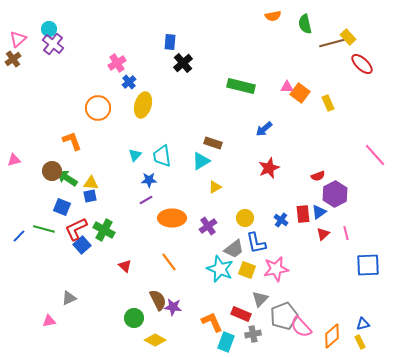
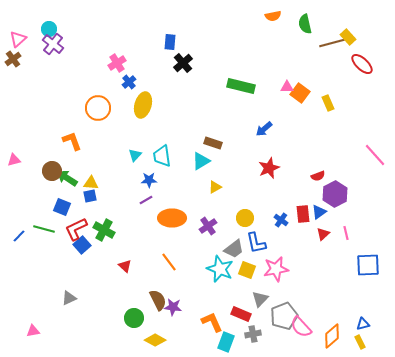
pink triangle at (49, 321): moved 16 px left, 10 px down
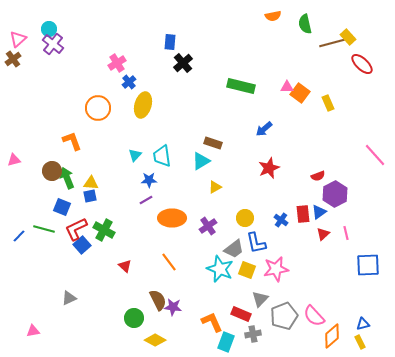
green arrow at (67, 178): rotated 35 degrees clockwise
pink semicircle at (301, 327): moved 13 px right, 11 px up
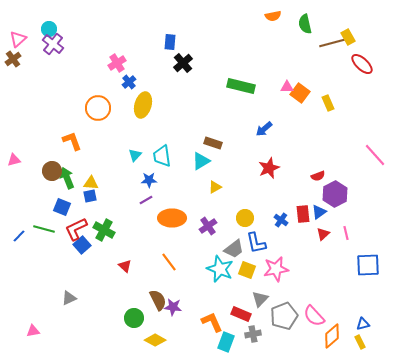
yellow rectangle at (348, 37): rotated 14 degrees clockwise
